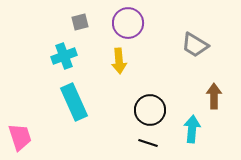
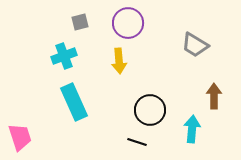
black line: moved 11 px left, 1 px up
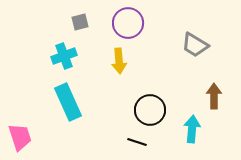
cyan rectangle: moved 6 px left
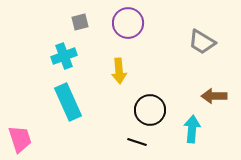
gray trapezoid: moved 7 px right, 3 px up
yellow arrow: moved 10 px down
brown arrow: rotated 90 degrees counterclockwise
pink trapezoid: moved 2 px down
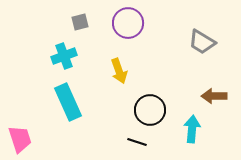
yellow arrow: rotated 15 degrees counterclockwise
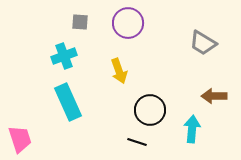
gray square: rotated 18 degrees clockwise
gray trapezoid: moved 1 px right, 1 px down
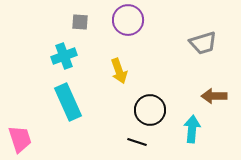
purple circle: moved 3 px up
gray trapezoid: rotated 48 degrees counterclockwise
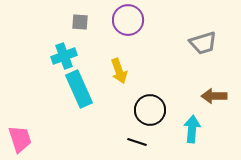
cyan rectangle: moved 11 px right, 13 px up
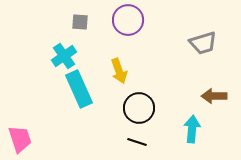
cyan cross: rotated 15 degrees counterclockwise
black circle: moved 11 px left, 2 px up
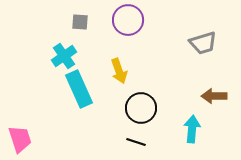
black circle: moved 2 px right
black line: moved 1 px left
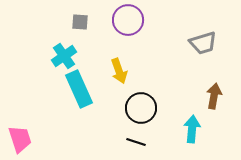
brown arrow: rotated 100 degrees clockwise
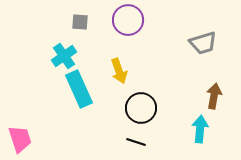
cyan arrow: moved 8 px right
